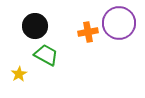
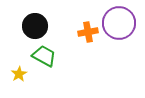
green trapezoid: moved 2 px left, 1 px down
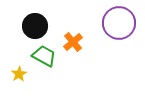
orange cross: moved 15 px left, 10 px down; rotated 30 degrees counterclockwise
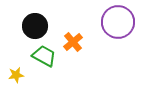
purple circle: moved 1 px left, 1 px up
yellow star: moved 3 px left, 1 px down; rotated 21 degrees clockwise
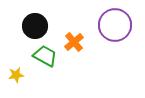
purple circle: moved 3 px left, 3 px down
orange cross: moved 1 px right
green trapezoid: moved 1 px right
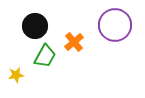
green trapezoid: rotated 90 degrees clockwise
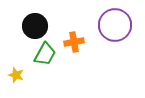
orange cross: rotated 30 degrees clockwise
green trapezoid: moved 2 px up
yellow star: rotated 28 degrees clockwise
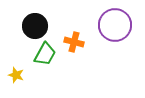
orange cross: rotated 24 degrees clockwise
